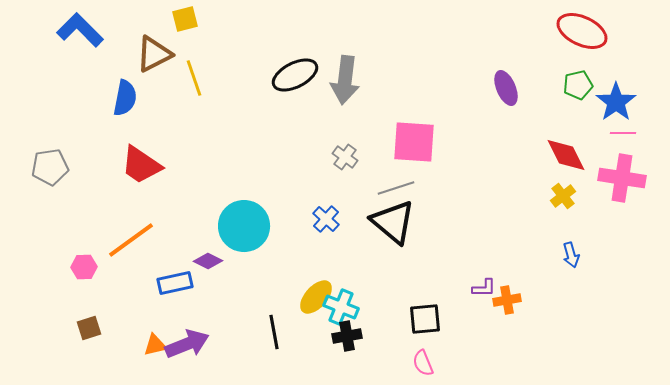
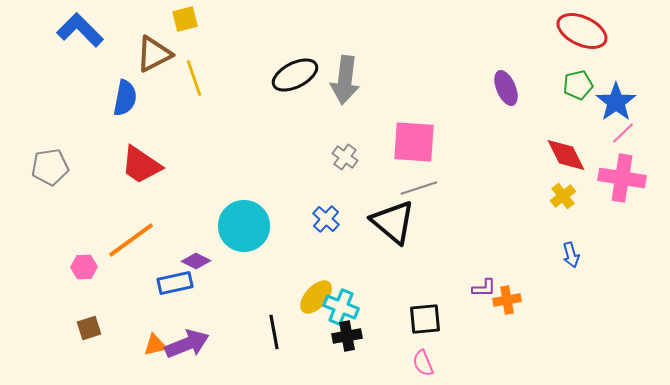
pink line: rotated 45 degrees counterclockwise
gray line: moved 23 px right
purple diamond: moved 12 px left
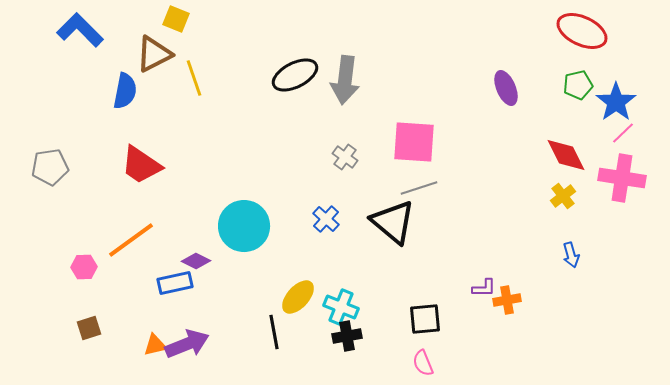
yellow square: moved 9 px left; rotated 36 degrees clockwise
blue semicircle: moved 7 px up
yellow ellipse: moved 18 px left
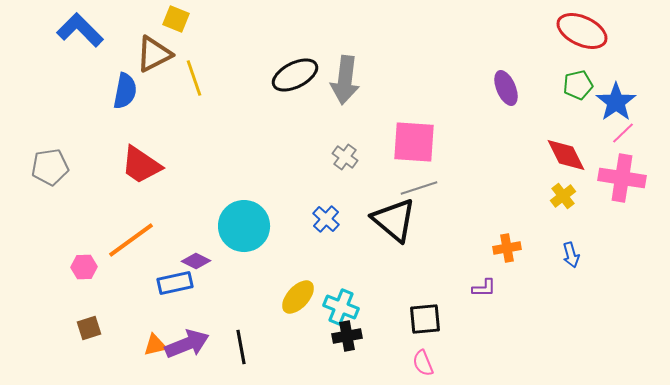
black triangle: moved 1 px right, 2 px up
orange cross: moved 52 px up
black line: moved 33 px left, 15 px down
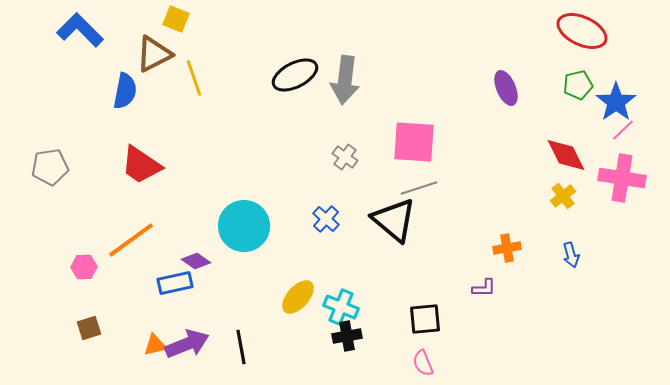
pink line: moved 3 px up
purple diamond: rotated 8 degrees clockwise
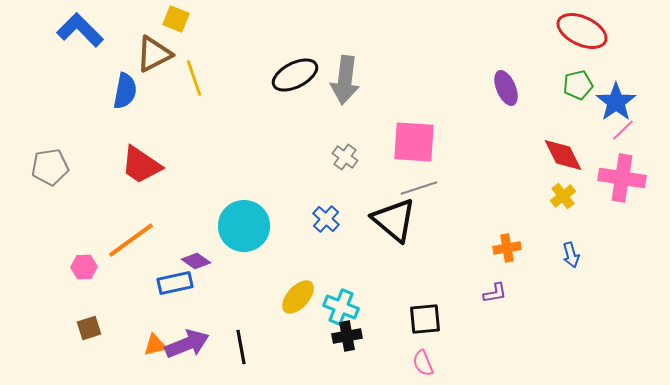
red diamond: moved 3 px left
purple L-shape: moved 11 px right, 5 px down; rotated 10 degrees counterclockwise
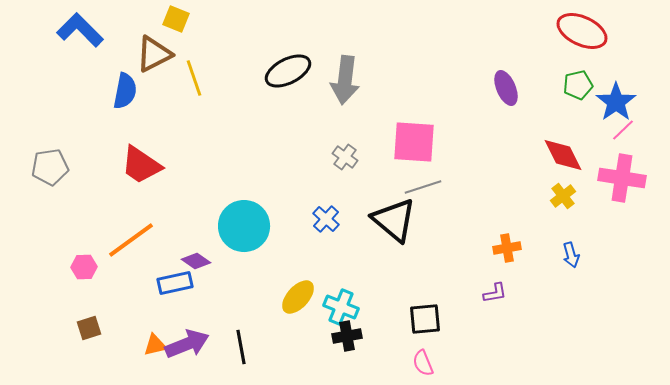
black ellipse: moved 7 px left, 4 px up
gray line: moved 4 px right, 1 px up
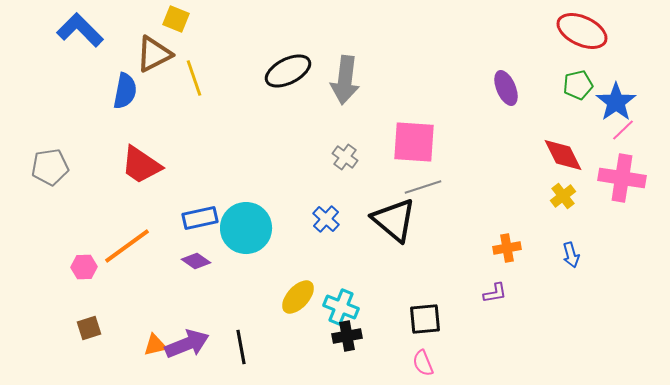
cyan circle: moved 2 px right, 2 px down
orange line: moved 4 px left, 6 px down
blue rectangle: moved 25 px right, 65 px up
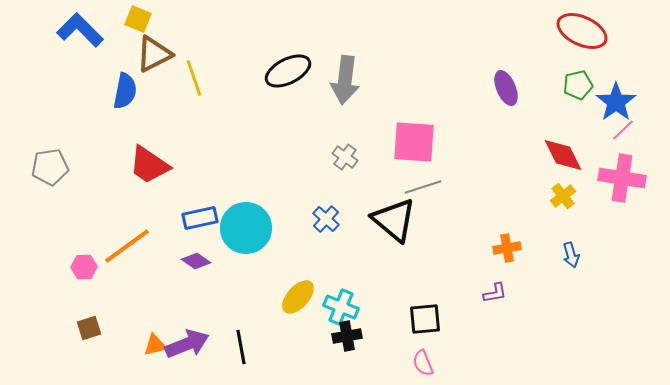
yellow square: moved 38 px left
red trapezoid: moved 8 px right
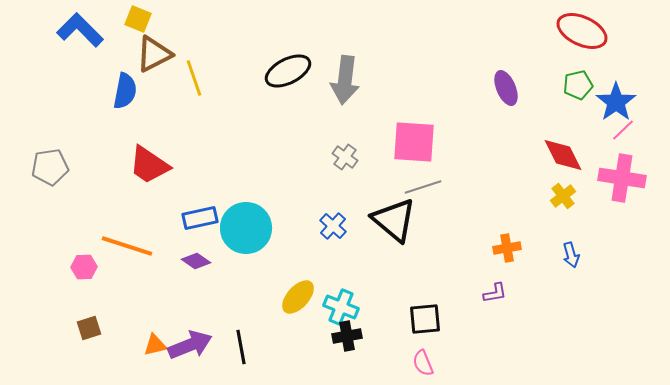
blue cross: moved 7 px right, 7 px down
orange line: rotated 54 degrees clockwise
purple arrow: moved 3 px right, 1 px down
